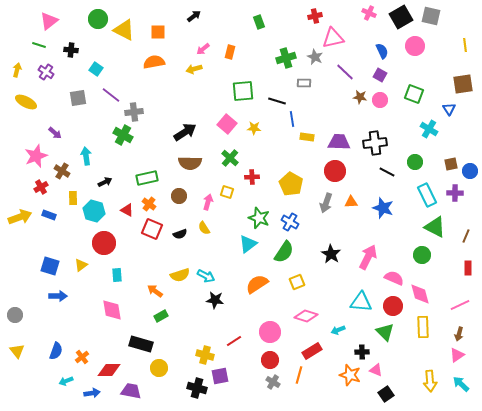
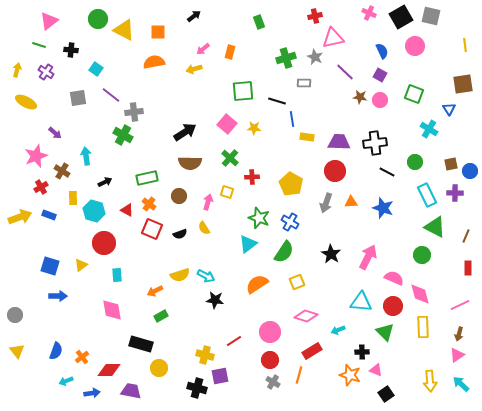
orange arrow at (155, 291): rotated 63 degrees counterclockwise
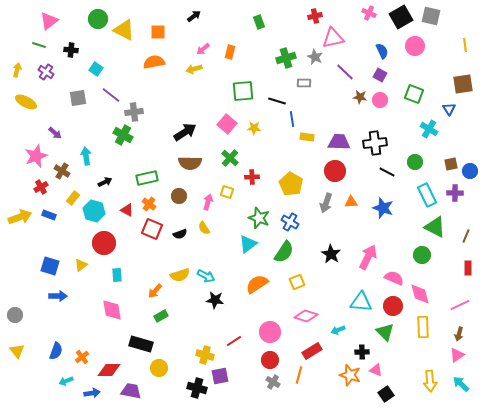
yellow rectangle at (73, 198): rotated 40 degrees clockwise
orange arrow at (155, 291): rotated 21 degrees counterclockwise
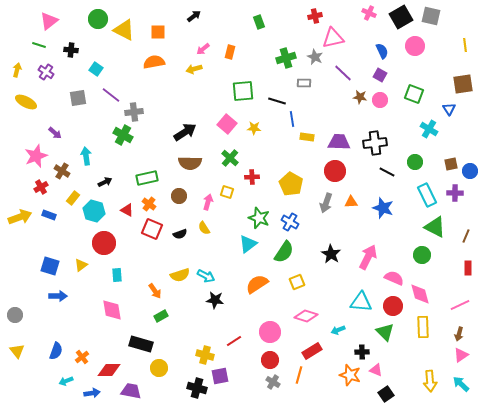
purple line at (345, 72): moved 2 px left, 1 px down
orange arrow at (155, 291): rotated 77 degrees counterclockwise
pink triangle at (457, 355): moved 4 px right
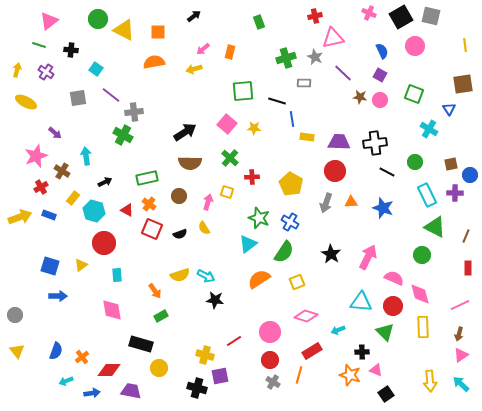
blue circle at (470, 171): moved 4 px down
orange semicircle at (257, 284): moved 2 px right, 5 px up
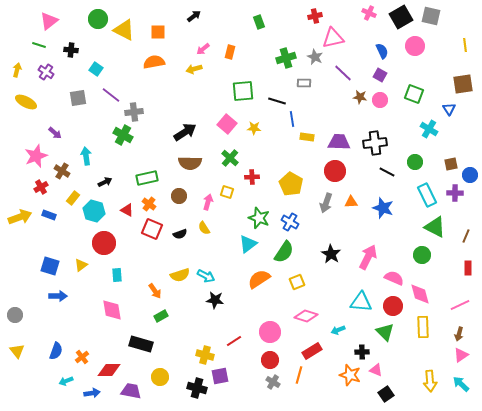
yellow circle at (159, 368): moved 1 px right, 9 px down
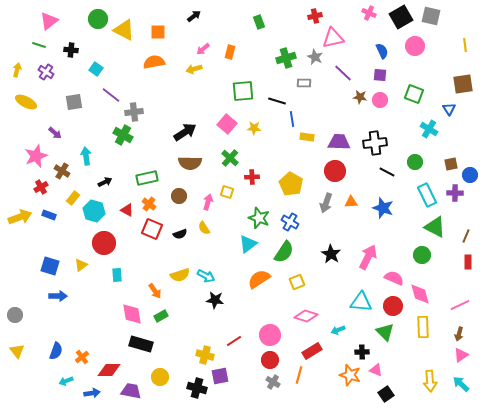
purple square at (380, 75): rotated 24 degrees counterclockwise
gray square at (78, 98): moved 4 px left, 4 px down
red rectangle at (468, 268): moved 6 px up
pink diamond at (112, 310): moved 20 px right, 4 px down
pink circle at (270, 332): moved 3 px down
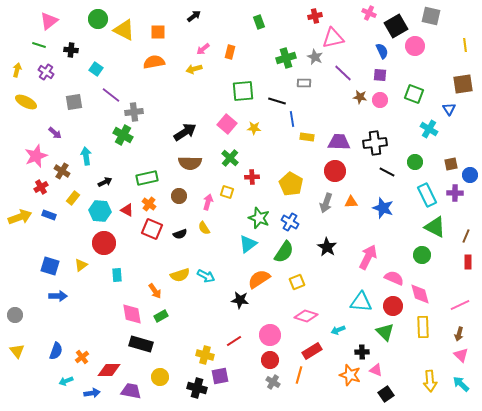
black square at (401, 17): moved 5 px left, 9 px down
cyan hexagon at (94, 211): moved 6 px right; rotated 10 degrees counterclockwise
black star at (331, 254): moved 4 px left, 7 px up
black star at (215, 300): moved 25 px right
pink triangle at (461, 355): rotated 42 degrees counterclockwise
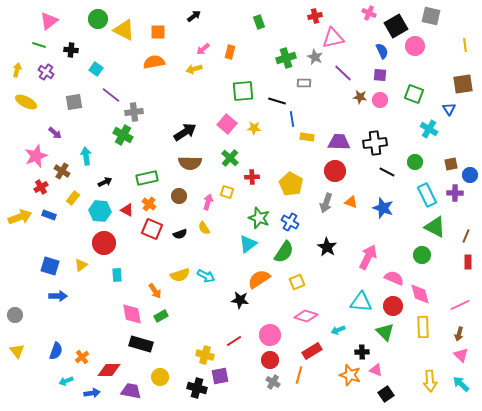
orange triangle at (351, 202): rotated 24 degrees clockwise
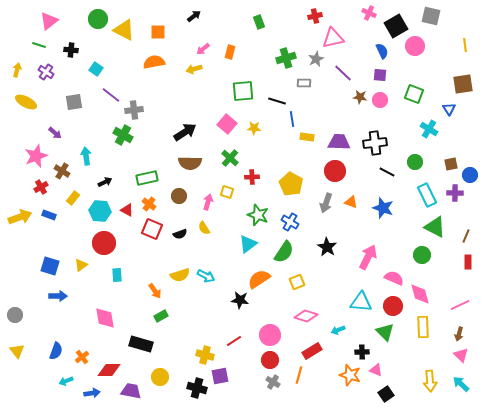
gray star at (315, 57): moved 1 px right, 2 px down; rotated 21 degrees clockwise
gray cross at (134, 112): moved 2 px up
green star at (259, 218): moved 1 px left, 3 px up
pink diamond at (132, 314): moved 27 px left, 4 px down
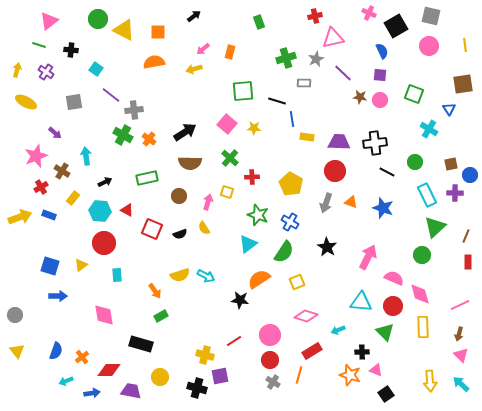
pink circle at (415, 46): moved 14 px right
orange cross at (149, 204): moved 65 px up
green triangle at (435, 227): rotated 50 degrees clockwise
pink diamond at (105, 318): moved 1 px left, 3 px up
